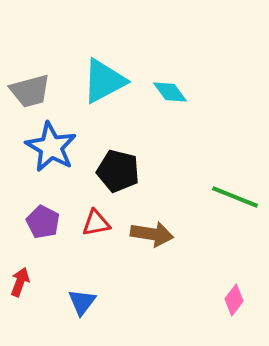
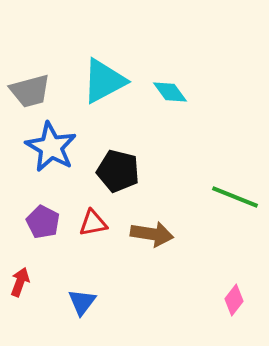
red triangle: moved 3 px left
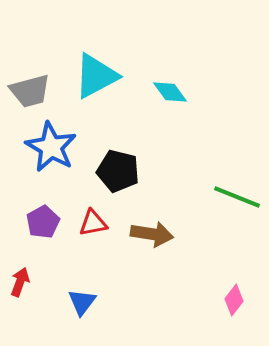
cyan triangle: moved 8 px left, 5 px up
green line: moved 2 px right
purple pentagon: rotated 16 degrees clockwise
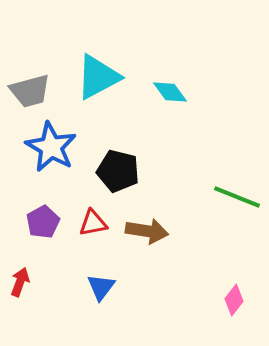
cyan triangle: moved 2 px right, 1 px down
brown arrow: moved 5 px left, 3 px up
blue triangle: moved 19 px right, 15 px up
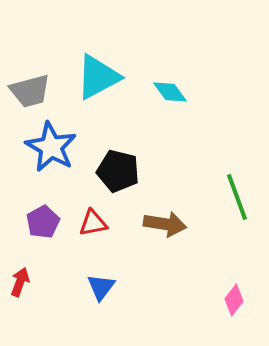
green line: rotated 48 degrees clockwise
brown arrow: moved 18 px right, 7 px up
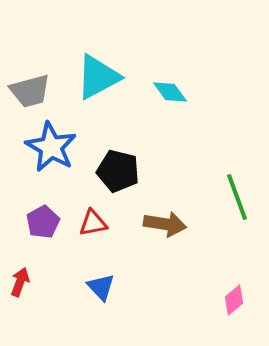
blue triangle: rotated 20 degrees counterclockwise
pink diamond: rotated 12 degrees clockwise
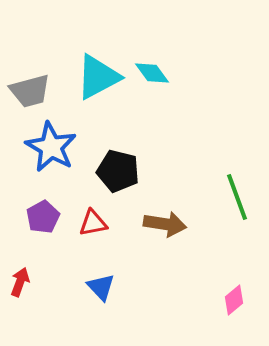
cyan diamond: moved 18 px left, 19 px up
purple pentagon: moved 5 px up
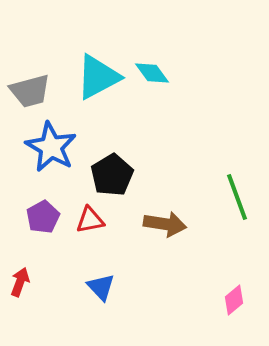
black pentagon: moved 6 px left, 4 px down; rotated 27 degrees clockwise
red triangle: moved 3 px left, 3 px up
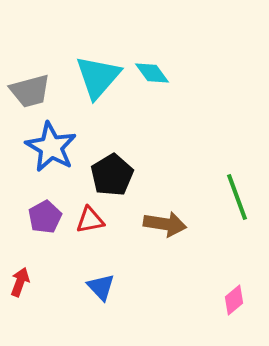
cyan triangle: rotated 21 degrees counterclockwise
purple pentagon: moved 2 px right
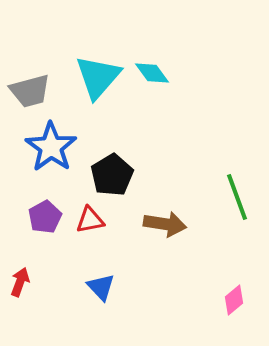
blue star: rotated 6 degrees clockwise
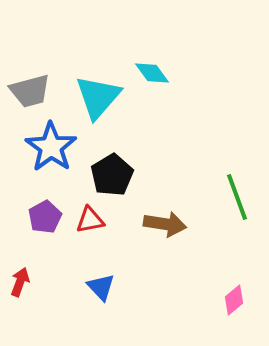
cyan triangle: moved 20 px down
